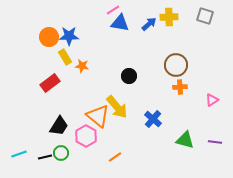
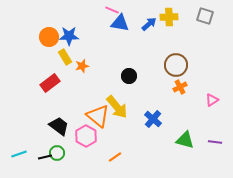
pink line: moved 1 px left; rotated 56 degrees clockwise
orange star: rotated 24 degrees counterclockwise
orange cross: rotated 24 degrees counterclockwise
black trapezoid: rotated 85 degrees counterclockwise
green circle: moved 4 px left
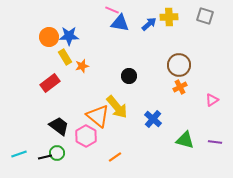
brown circle: moved 3 px right
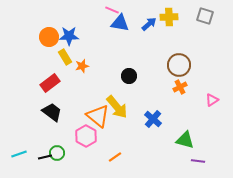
black trapezoid: moved 7 px left, 14 px up
purple line: moved 17 px left, 19 px down
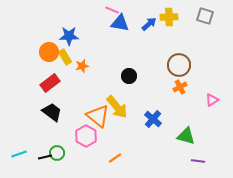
orange circle: moved 15 px down
green triangle: moved 1 px right, 4 px up
orange line: moved 1 px down
